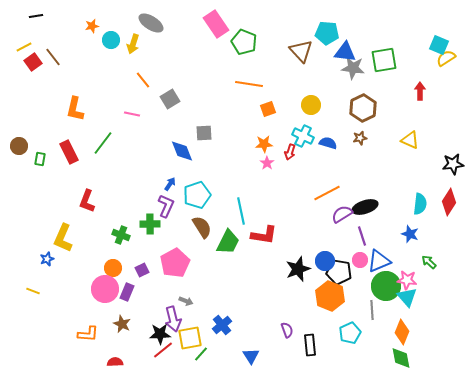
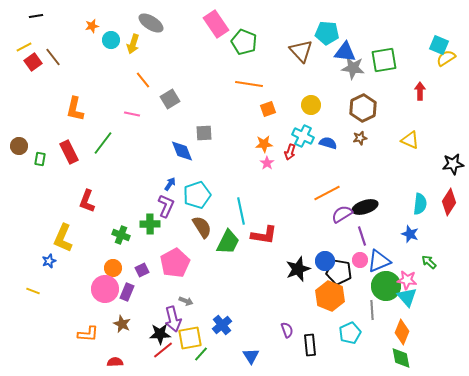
blue star at (47, 259): moved 2 px right, 2 px down
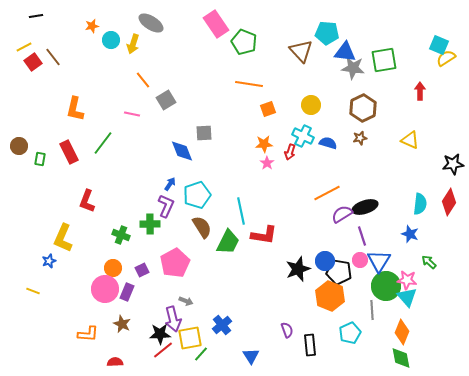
gray square at (170, 99): moved 4 px left, 1 px down
blue triangle at (379, 261): rotated 35 degrees counterclockwise
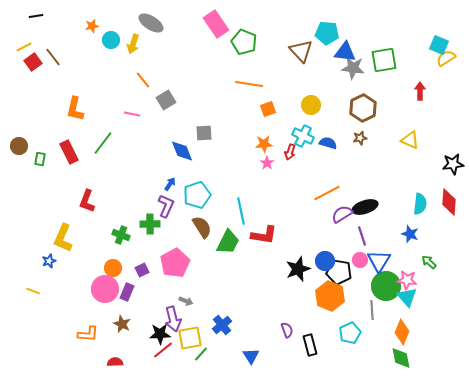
red diamond at (449, 202): rotated 28 degrees counterclockwise
black rectangle at (310, 345): rotated 10 degrees counterclockwise
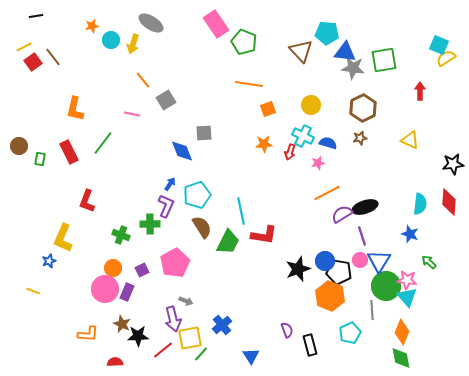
pink star at (267, 163): moved 51 px right; rotated 24 degrees clockwise
black star at (160, 334): moved 22 px left, 2 px down
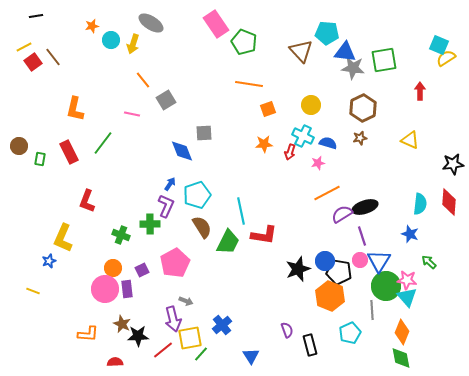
purple rectangle at (127, 292): moved 3 px up; rotated 30 degrees counterclockwise
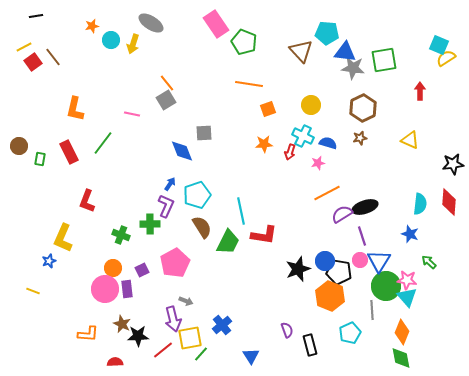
orange line at (143, 80): moved 24 px right, 3 px down
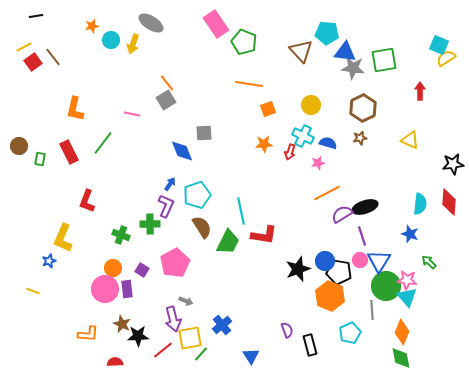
purple square at (142, 270): rotated 32 degrees counterclockwise
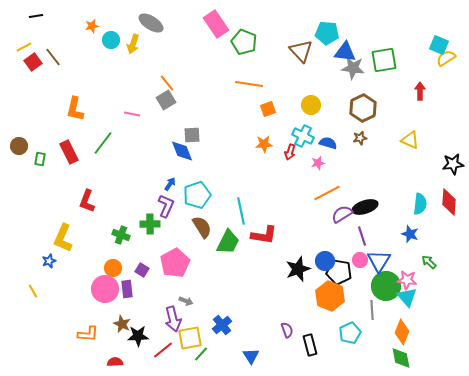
gray square at (204, 133): moved 12 px left, 2 px down
yellow line at (33, 291): rotated 40 degrees clockwise
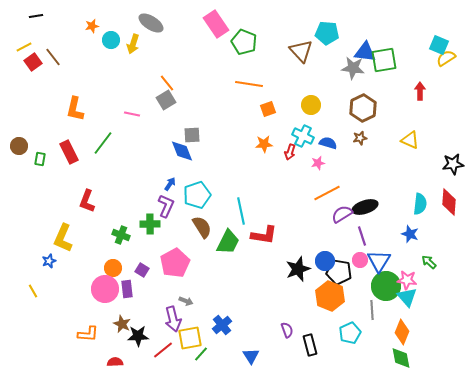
blue triangle at (345, 52): moved 20 px right
